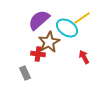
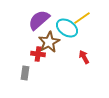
gray rectangle: rotated 32 degrees clockwise
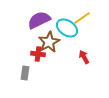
purple semicircle: rotated 15 degrees clockwise
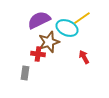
cyan ellipse: rotated 10 degrees counterclockwise
brown star: rotated 10 degrees clockwise
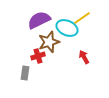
red cross: moved 2 px down; rotated 24 degrees counterclockwise
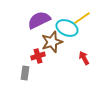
brown star: moved 3 px right
red arrow: moved 1 px down
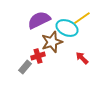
red arrow: moved 2 px left; rotated 16 degrees counterclockwise
gray rectangle: moved 6 px up; rotated 32 degrees clockwise
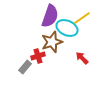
purple semicircle: moved 11 px right, 4 px up; rotated 135 degrees clockwise
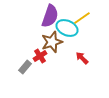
red cross: moved 2 px right; rotated 16 degrees counterclockwise
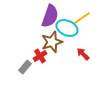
red arrow: moved 1 px right, 4 px up
